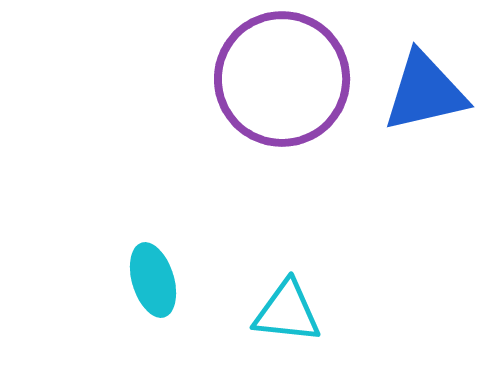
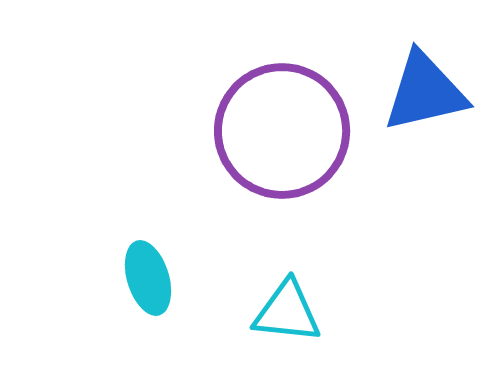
purple circle: moved 52 px down
cyan ellipse: moved 5 px left, 2 px up
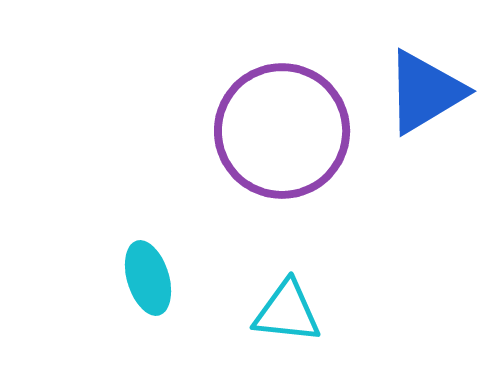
blue triangle: rotated 18 degrees counterclockwise
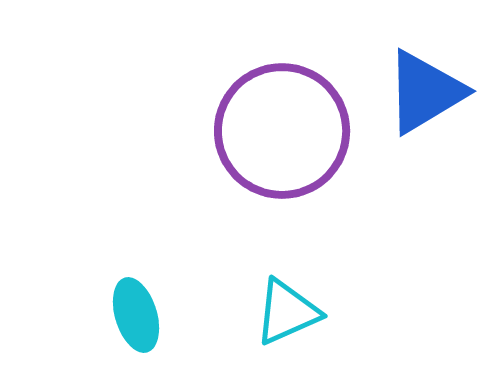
cyan ellipse: moved 12 px left, 37 px down
cyan triangle: rotated 30 degrees counterclockwise
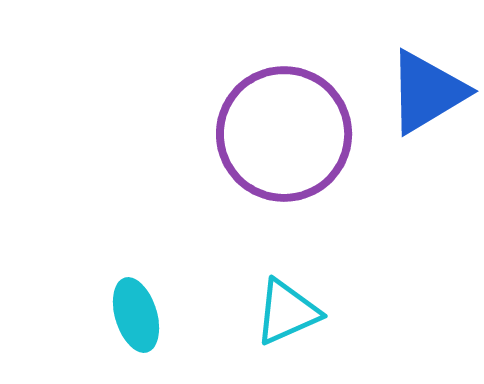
blue triangle: moved 2 px right
purple circle: moved 2 px right, 3 px down
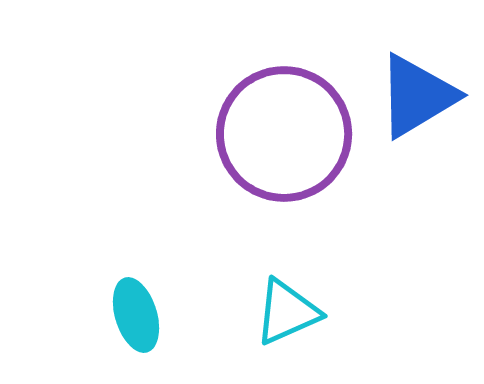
blue triangle: moved 10 px left, 4 px down
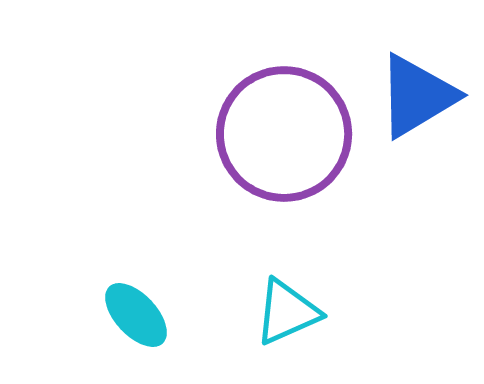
cyan ellipse: rotated 26 degrees counterclockwise
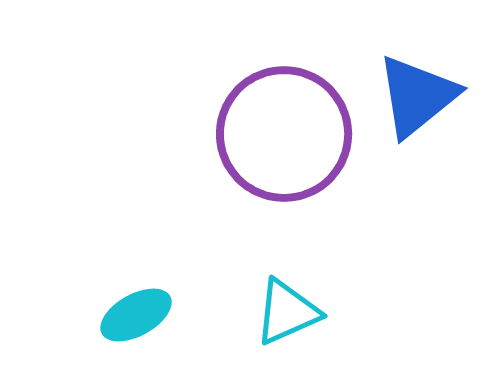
blue triangle: rotated 8 degrees counterclockwise
cyan ellipse: rotated 76 degrees counterclockwise
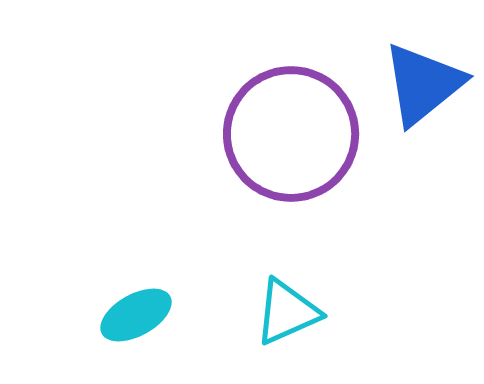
blue triangle: moved 6 px right, 12 px up
purple circle: moved 7 px right
